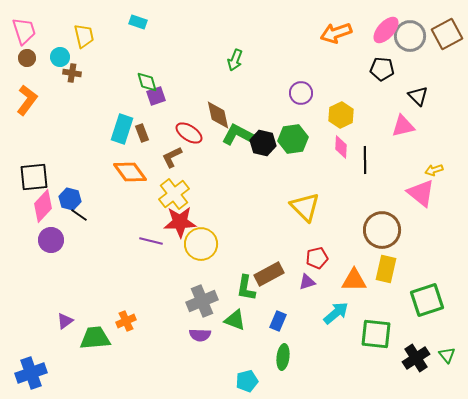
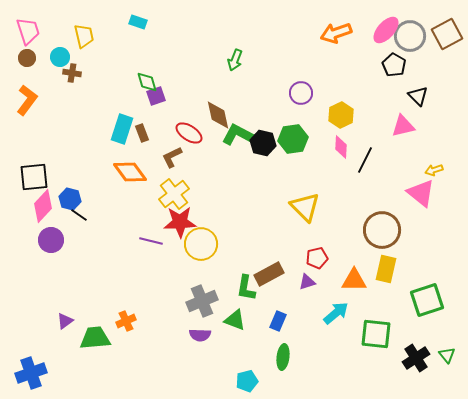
pink trapezoid at (24, 31): moved 4 px right
black pentagon at (382, 69): moved 12 px right, 4 px up; rotated 25 degrees clockwise
black line at (365, 160): rotated 28 degrees clockwise
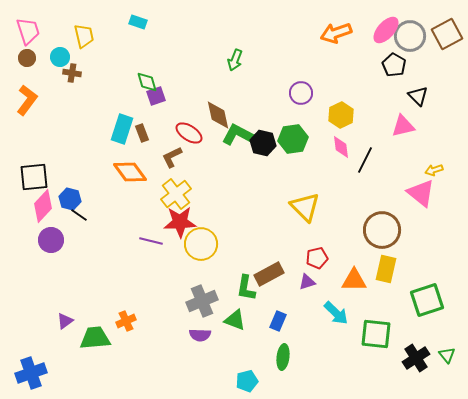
pink diamond at (341, 147): rotated 10 degrees counterclockwise
yellow cross at (174, 194): moved 2 px right
cyan arrow at (336, 313): rotated 84 degrees clockwise
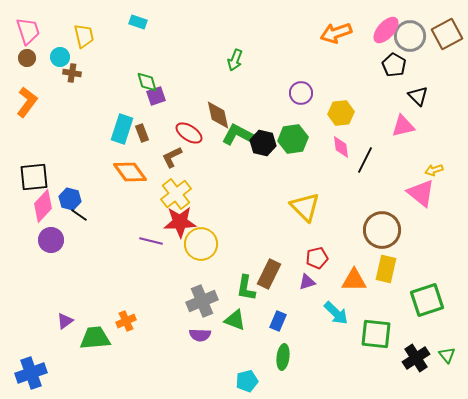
orange L-shape at (27, 100): moved 2 px down
yellow hexagon at (341, 115): moved 2 px up; rotated 20 degrees clockwise
brown rectangle at (269, 274): rotated 36 degrees counterclockwise
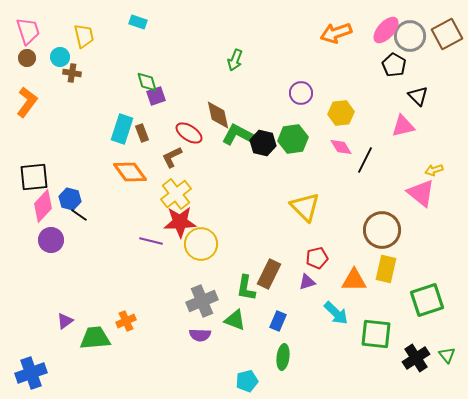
pink diamond at (341, 147): rotated 25 degrees counterclockwise
